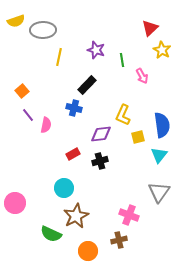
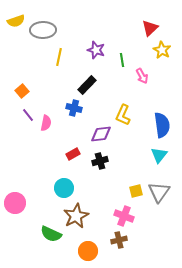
pink semicircle: moved 2 px up
yellow square: moved 2 px left, 54 px down
pink cross: moved 5 px left, 1 px down
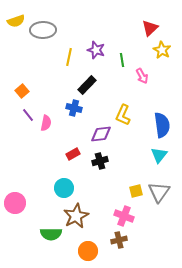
yellow line: moved 10 px right
green semicircle: rotated 25 degrees counterclockwise
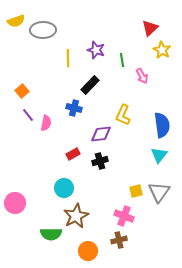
yellow line: moved 1 px left, 1 px down; rotated 12 degrees counterclockwise
black rectangle: moved 3 px right
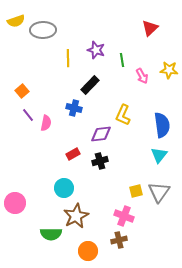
yellow star: moved 7 px right, 20 px down; rotated 24 degrees counterclockwise
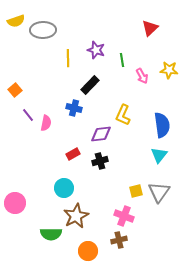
orange square: moved 7 px left, 1 px up
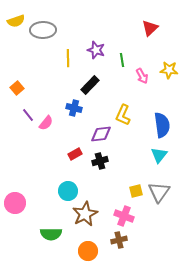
orange square: moved 2 px right, 2 px up
pink semicircle: rotated 28 degrees clockwise
red rectangle: moved 2 px right
cyan circle: moved 4 px right, 3 px down
brown star: moved 9 px right, 2 px up
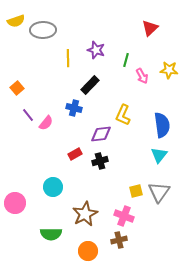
green line: moved 4 px right; rotated 24 degrees clockwise
cyan circle: moved 15 px left, 4 px up
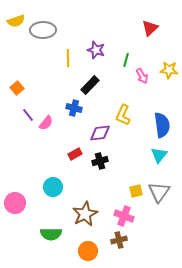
purple diamond: moved 1 px left, 1 px up
